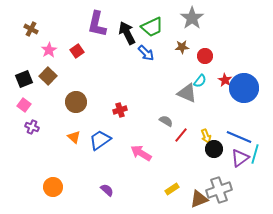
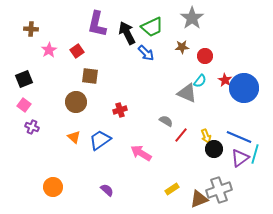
brown cross: rotated 24 degrees counterclockwise
brown square: moved 42 px right; rotated 36 degrees counterclockwise
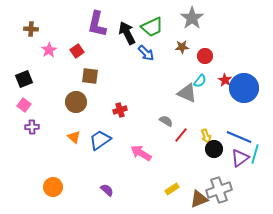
purple cross: rotated 24 degrees counterclockwise
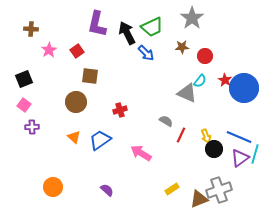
red line: rotated 14 degrees counterclockwise
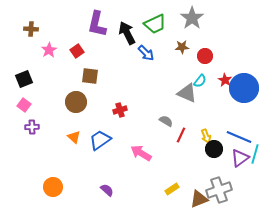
green trapezoid: moved 3 px right, 3 px up
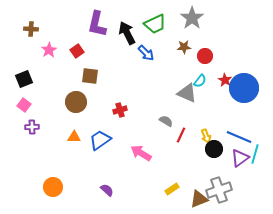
brown star: moved 2 px right
orange triangle: rotated 40 degrees counterclockwise
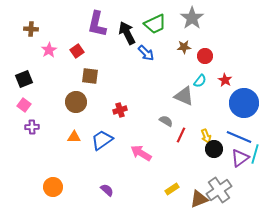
blue circle: moved 15 px down
gray triangle: moved 3 px left, 3 px down
blue trapezoid: moved 2 px right
gray cross: rotated 15 degrees counterclockwise
